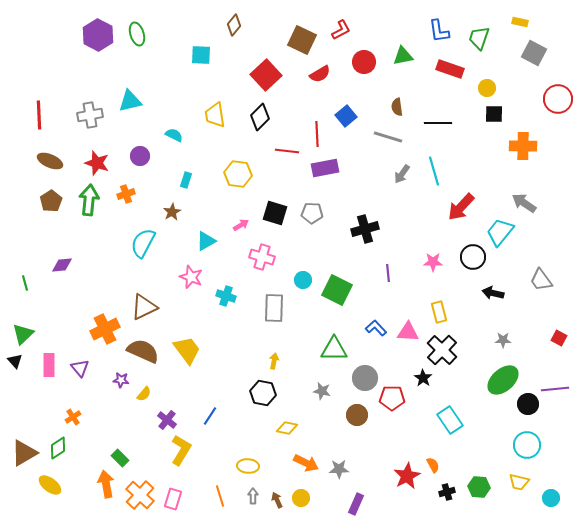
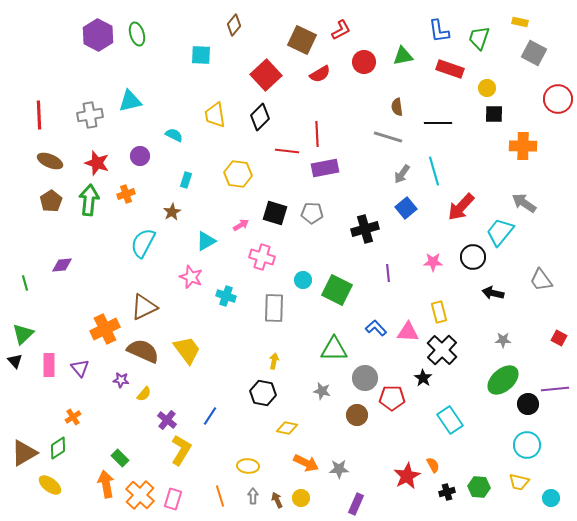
blue square at (346, 116): moved 60 px right, 92 px down
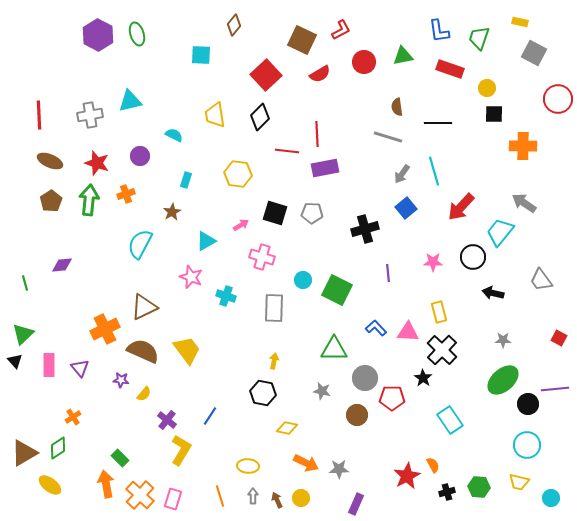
cyan semicircle at (143, 243): moved 3 px left, 1 px down
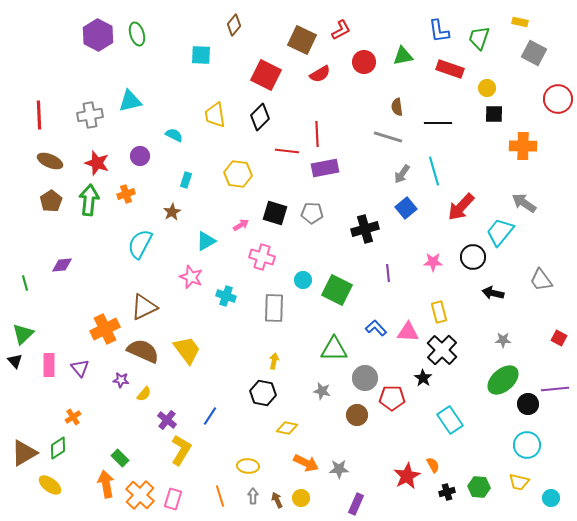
red square at (266, 75): rotated 20 degrees counterclockwise
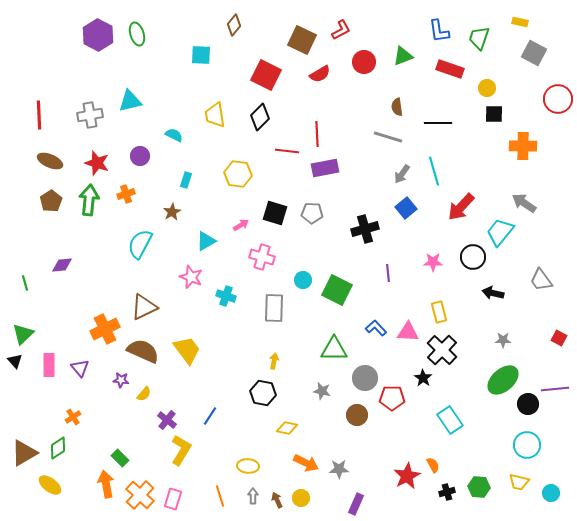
green triangle at (403, 56): rotated 10 degrees counterclockwise
cyan circle at (551, 498): moved 5 px up
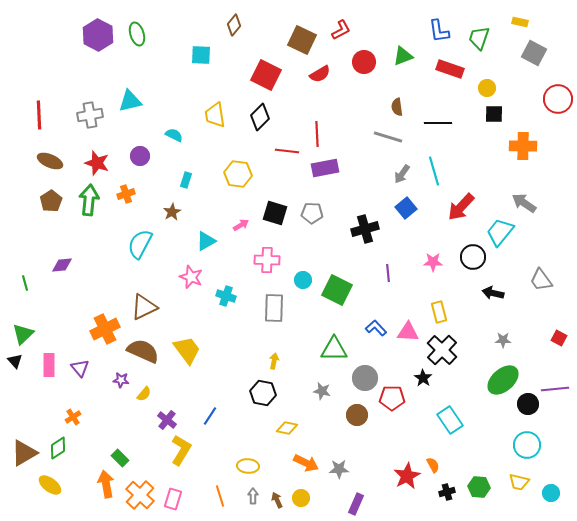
pink cross at (262, 257): moved 5 px right, 3 px down; rotated 15 degrees counterclockwise
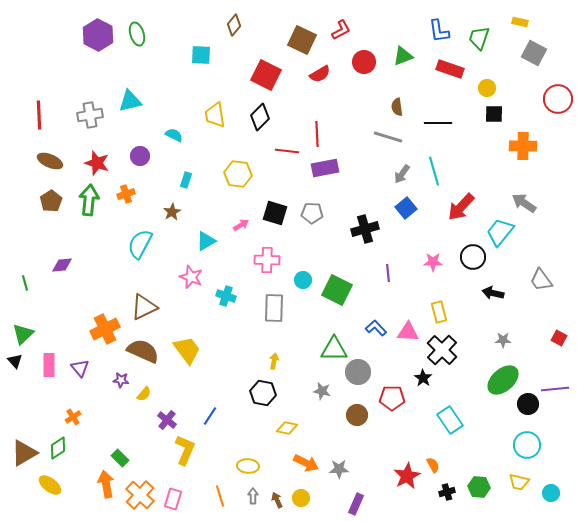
gray circle at (365, 378): moved 7 px left, 6 px up
yellow L-shape at (181, 450): moved 4 px right; rotated 8 degrees counterclockwise
